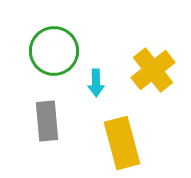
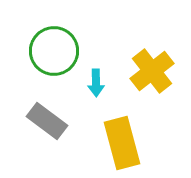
yellow cross: moved 1 px left, 1 px down
gray rectangle: rotated 48 degrees counterclockwise
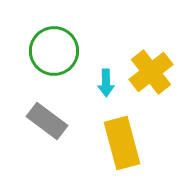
yellow cross: moved 1 px left, 1 px down
cyan arrow: moved 10 px right
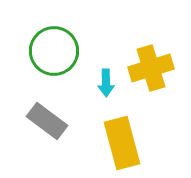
yellow cross: moved 4 px up; rotated 21 degrees clockwise
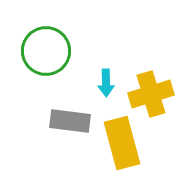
green circle: moved 8 px left
yellow cross: moved 26 px down
gray rectangle: moved 23 px right; rotated 30 degrees counterclockwise
